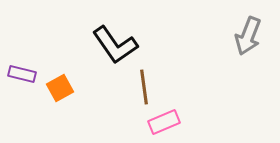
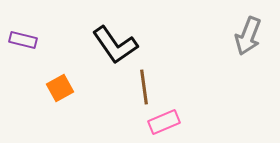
purple rectangle: moved 1 px right, 34 px up
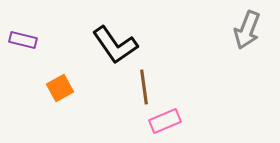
gray arrow: moved 1 px left, 6 px up
pink rectangle: moved 1 px right, 1 px up
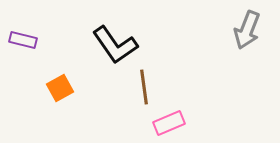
pink rectangle: moved 4 px right, 2 px down
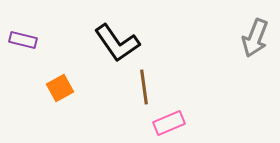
gray arrow: moved 8 px right, 8 px down
black L-shape: moved 2 px right, 2 px up
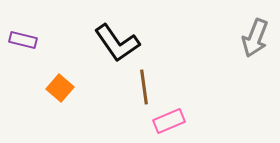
orange square: rotated 20 degrees counterclockwise
pink rectangle: moved 2 px up
